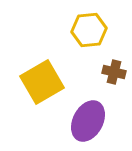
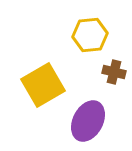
yellow hexagon: moved 1 px right, 5 px down
yellow square: moved 1 px right, 3 px down
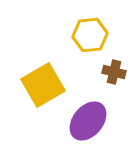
purple ellipse: rotated 12 degrees clockwise
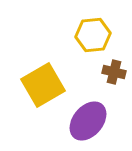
yellow hexagon: moved 3 px right
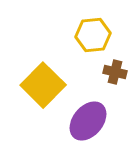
brown cross: moved 1 px right
yellow square: rotated 15 degrees counterclockwise
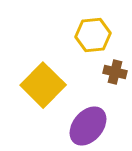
purple ellipse: moved 5 px down
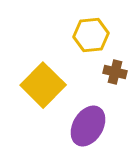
yellow hexagon: moved 2 px left
purple ellipse: rotated 9 degrees counterclockwise
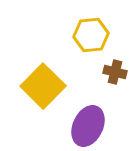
yellow square: moved 1 px down
purple ellipse: rotated 6 degrees counterclockwise
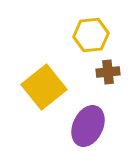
brown cross: moved 7 px left; rotated 20 degrees counterclockwise
yellow square: moved 1 px right, 1 px down; rotated 6 degrees clockwise
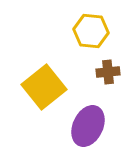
yellow hexagon: moved 4 px up; rotated 12 degrees clockwise
